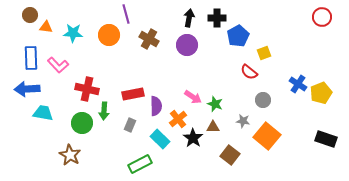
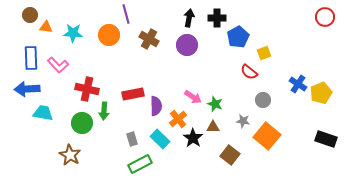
red circle: moved 3 px right
blue pentagon: moved 1 px down
gray rectangle: moved 2 px right, 14 px down; rotated 40 degrees counterclockwise
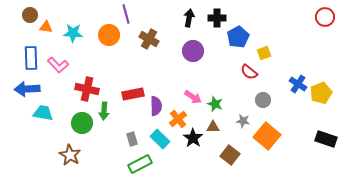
purple circle: moved 6 px right, 6 px down
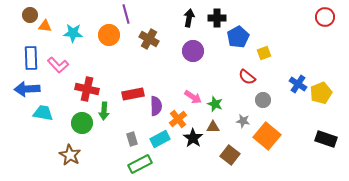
orange triangle: moved 1 px left, 1 px up
red semicircle: moved 2 px left, 5 px down
cyan rectangle: rotated 72 degrees counterclockwise
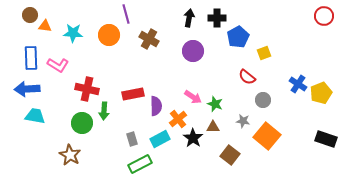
red circle: moved 1 px left, 1 px up
pink L-shape: rotated 15 degrees counterclockwise
cyan trapezoid: moved 8 px left, 3 px down
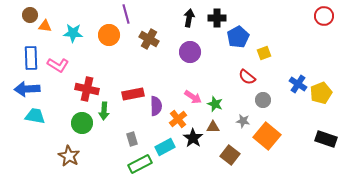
purple circle: moved 3 px left, 1 px down
cyan rectangle: moved 5 px right, 8 px down
brown star: moved 1 px left, 1 px down
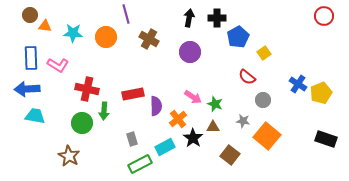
orange circle: moved 3 px left, 2 px down
yellow square: rotated 16 degrees counterclockwise
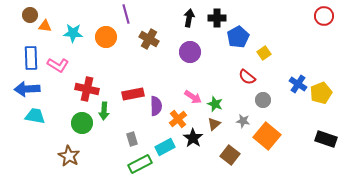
brown triangle: moved 1 px right, 3 px up; rotated 40 degrees counterclockwise
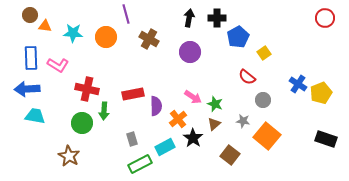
red circle: moved 1 px right, 2 px down
